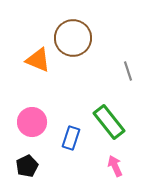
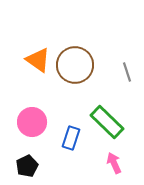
brown circle: moved 2 px right, 27 px down
orange triangle: rotated 12 degrees clockwise
gray line: moved 1 px left, 1 px down
green rectangle: moved 2 px left; rotated 8 degrees counterclockwise
pink arrow: moved 1 px left, 3 px up
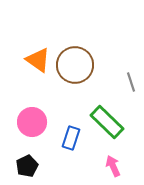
gray line: moved 4 px right, 10 px down
pink arrow: moved 1 px left, 3 px down
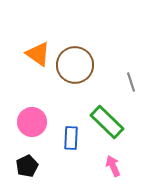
orange triangle: moved 6 px up
blue rectangle: rotated 15 degrees counterclockwise
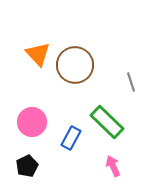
orange triangle: rotated 12 degrees clockwise
blue rectangle: rotated 25 degrees clockwise
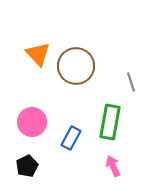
brown circle: moved 1 px right, 1 px down
green rectangle: moved 3 px right; rotated 56 degrees clockwise
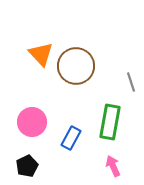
orange triangle: moved 3 px right
